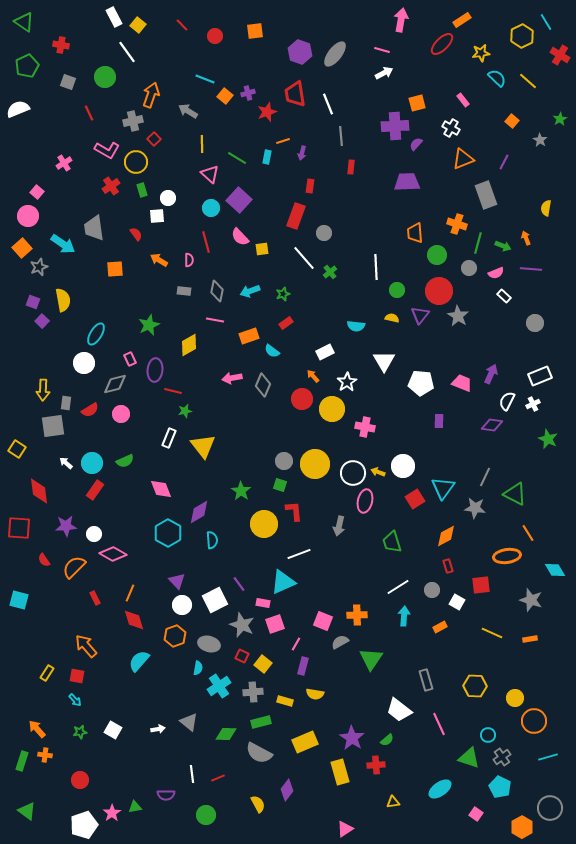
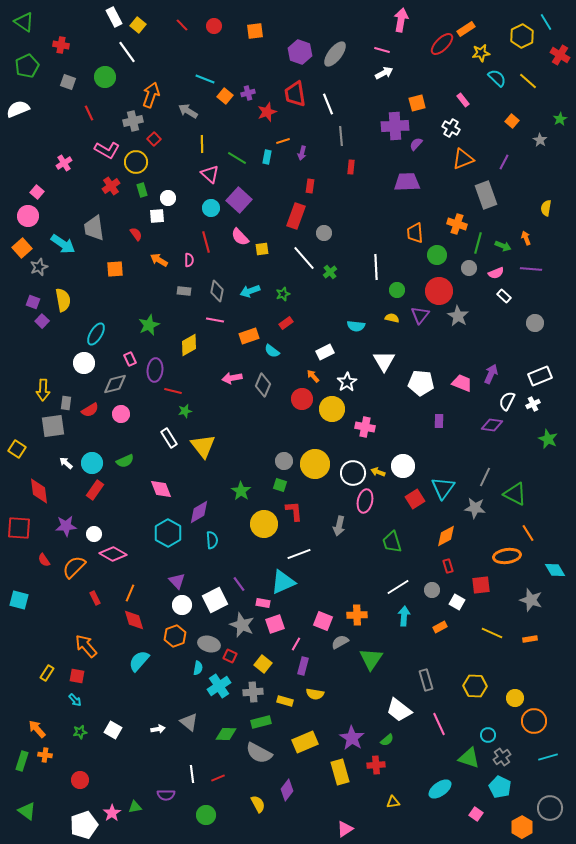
orange rectangle at (462, 20): moved 4 px right, 9 px down
red circle at (215, 36): moved 1 px left, 10 px up
white rectangle at (169, 438): rotated 54 degrees counterclockwise
red square at (242, 656): moved 12 px left
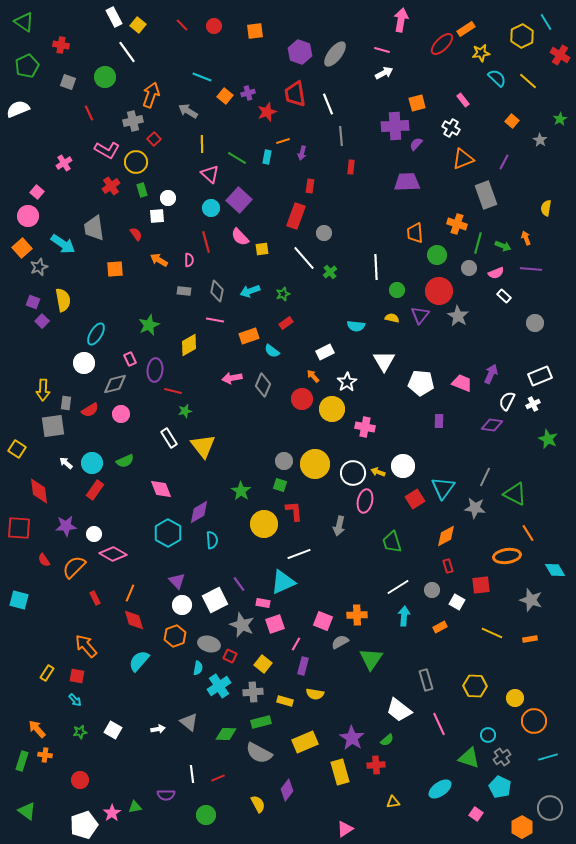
cyan line at (205, 79): moved 3 px left, 2 px up
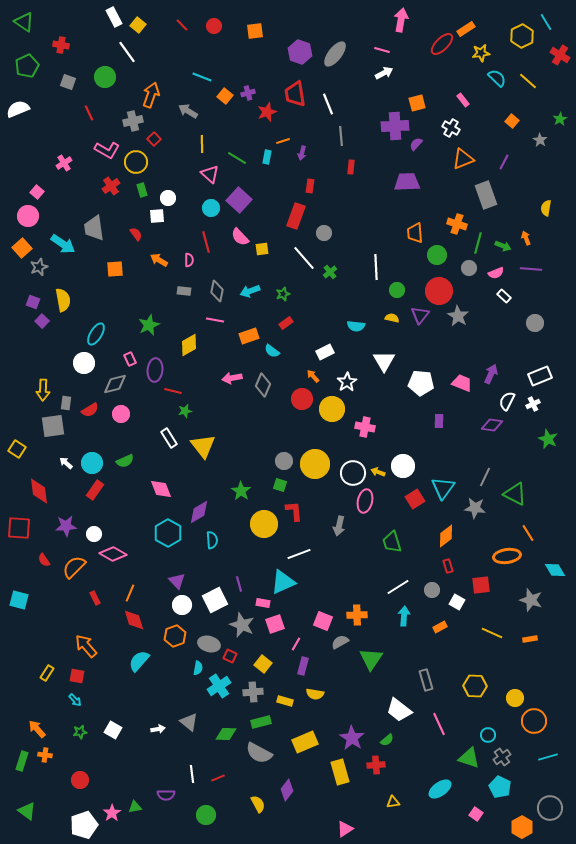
orange diamond at (446, 536): rotated 10 degrees counterclockwise
purple line at (239, 584): rotated 21 degrees clockwise
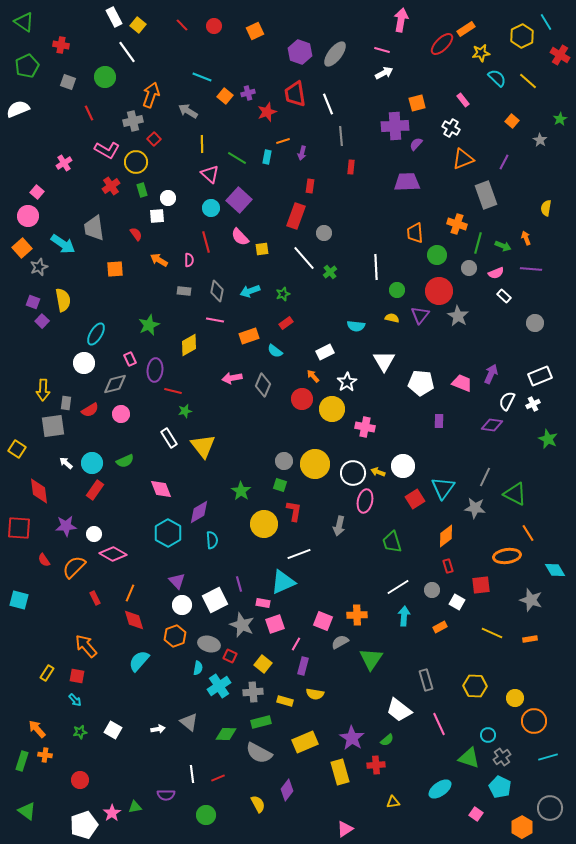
orange square at (255, 31): rotated 18 degrees counterclockwise
cyan semicircle at (272, 351): moved 3 px right
red L-shape at (294, 511): rotated 15 degrees clockwise
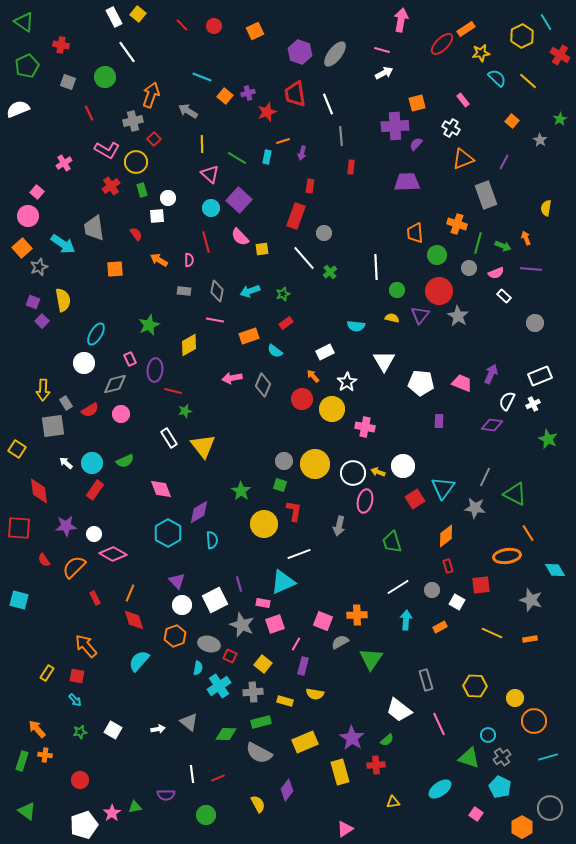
yellow square at (138, 25): moved 11 px up
gray rectangle at (66, 403): rotated 40 degrees counterclockwise
cyan arrow at (404, 616): moved 2 px right, 4 px down
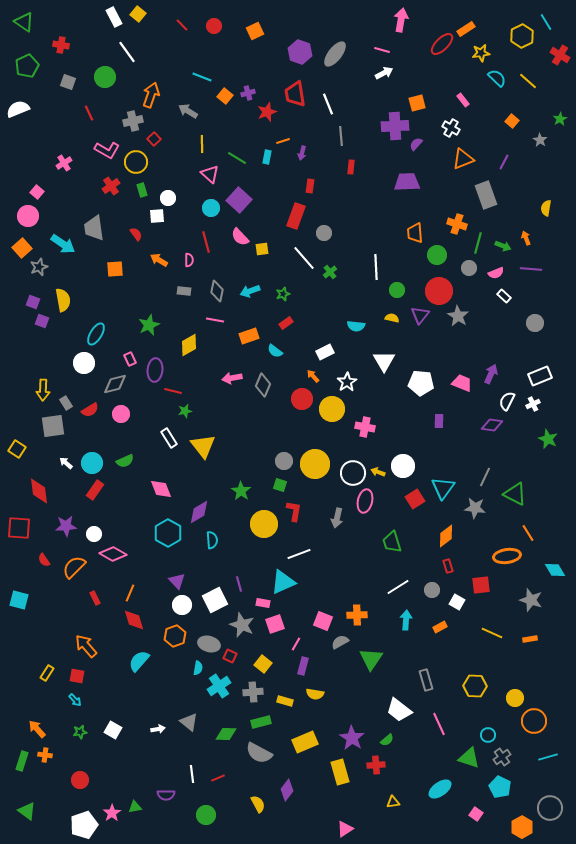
purple square at (42, 321): rotated 24 degrees counterclockwise
gray arrow at (339, 526): moved 2 px left, 8 px up
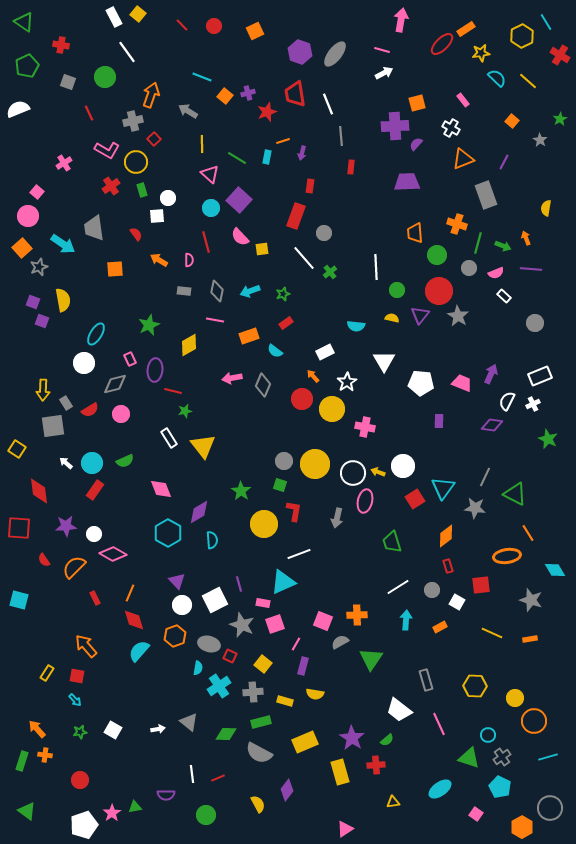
cyan semicircle at (139, 661): moved 10 px up
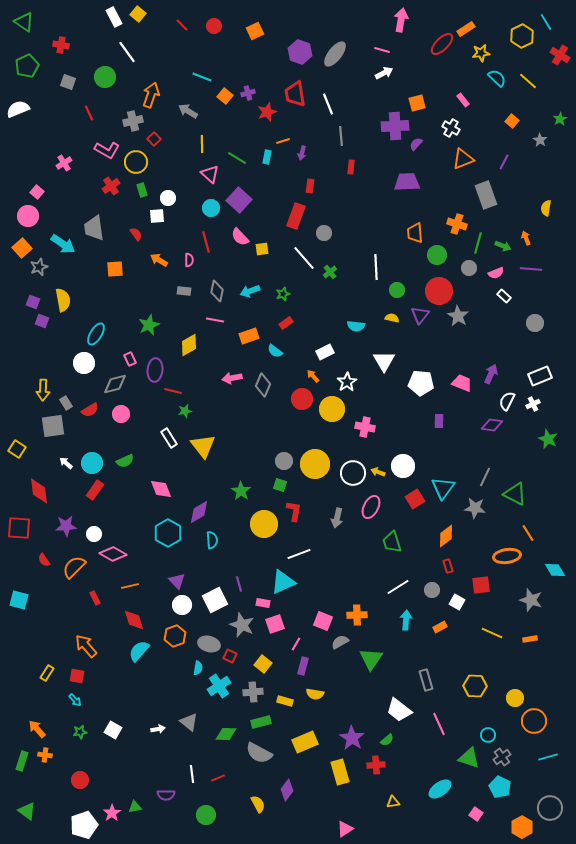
pink ellipse at (365, 501): moved 6 px right, 6 px down; rotated 15 degrees clockwise
orange line at (130, 593): moved 7 px up; rotated 54 degrees clockwise
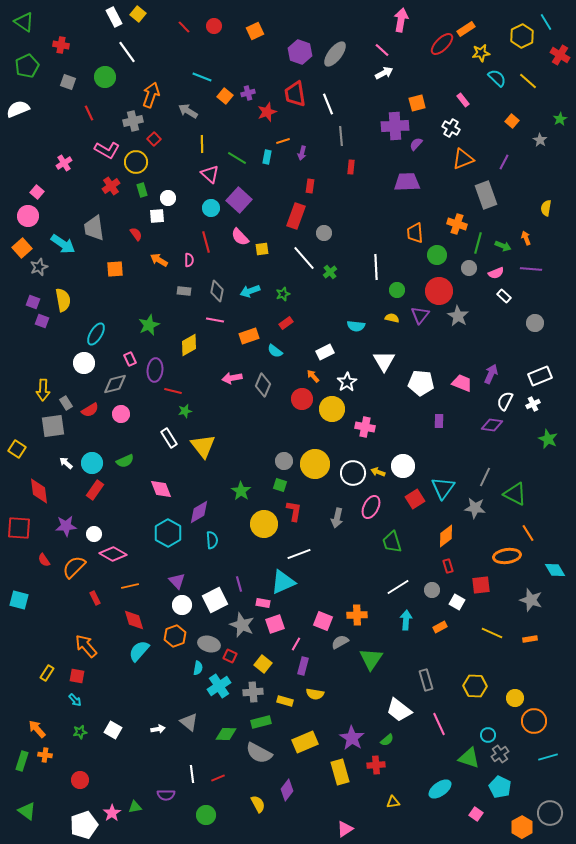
red line at (182, 25): moved 2 px right, 2 px down
pink line at (382, 50): rotated 28 degrees clockwise
white semicircle at (507, 401): moved 2 px left
gray cross at (502, 757): moved 2 px left, 3 px up
gray circle at (550, 808): moved 5 px down
